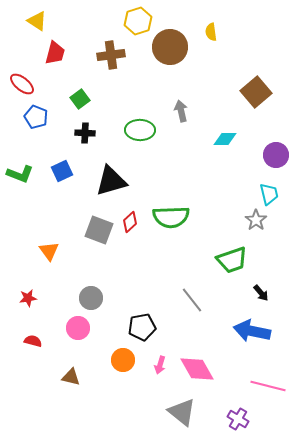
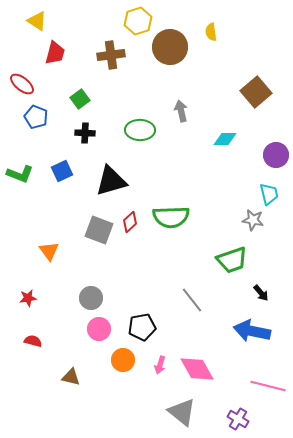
gray star: moved 3 px left; rotated 25 degrees counterclockwise
pink circle: moved 21 px right, 1 px down
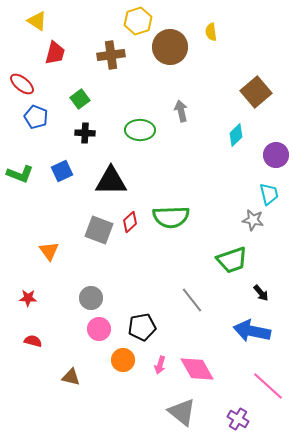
cyan diamond: moved 11 px right, 4 px up; rotated 45 degrees counterclockwise
black triangle: rotated 16 degrees clockwise
red star: rotated 12 degrees clockwise
pink line: rotated 28 degrees clockwise
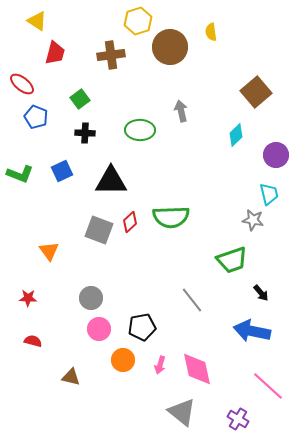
pink diamond: rotated 18 degrees clockwise
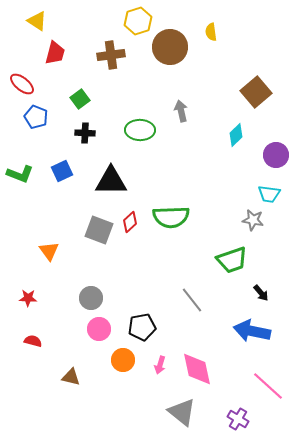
cyan trapezoid: rotated 110 degrees clockwise
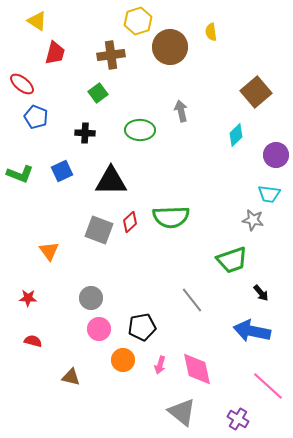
green square: moved 18 px right, 6 px up
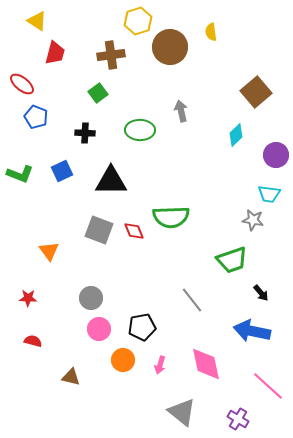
red diamond: moved 4 px right, 9 px down; rotated 70 degrees counterclockwise
pink diamond: moved 9 px right, 5 px up
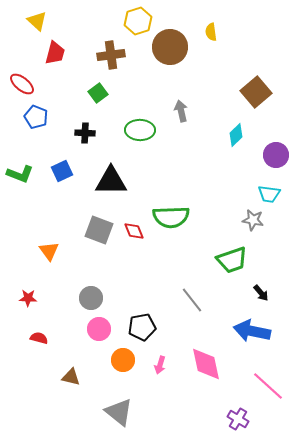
yellow triangle: rotated 10 degrees clockwise
red semicircle: moved 6 px right, 3 px up
gray triangle: moved 63 px left
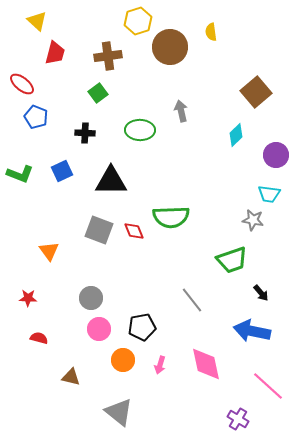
brown cross: moved 3 px left, 1 px down
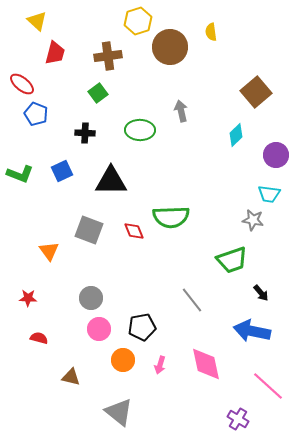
blue pentagon: moved 3 px up
gray square: moved 10 px left
